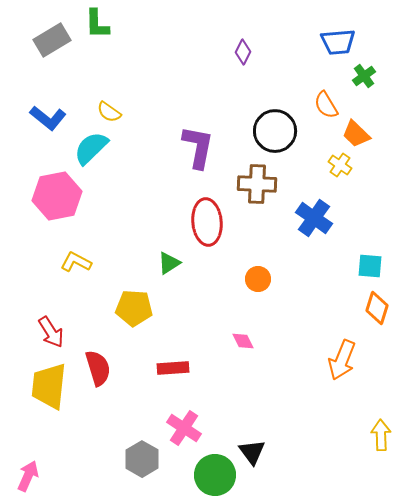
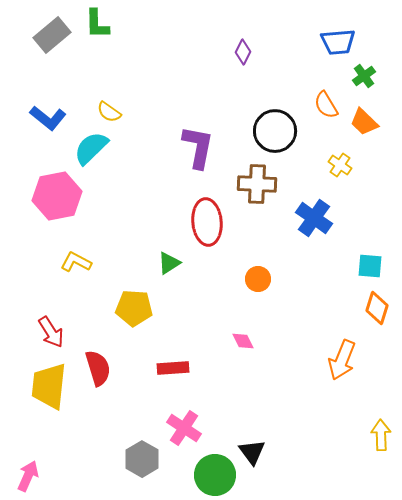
gray rectangle: moved 5 px up; rotated 9 degrees counterclockwise
orange trapezoid: moved 8 px right, 12 px up
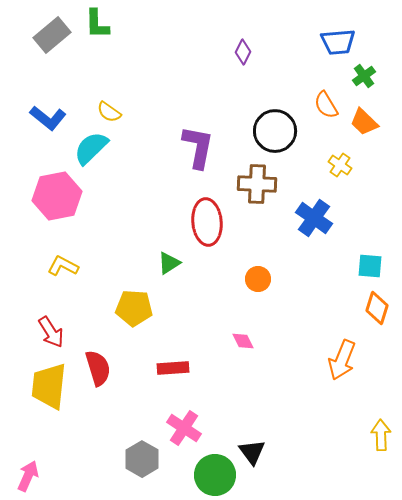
yellow L-shape: moved 13 px left, 4 px down
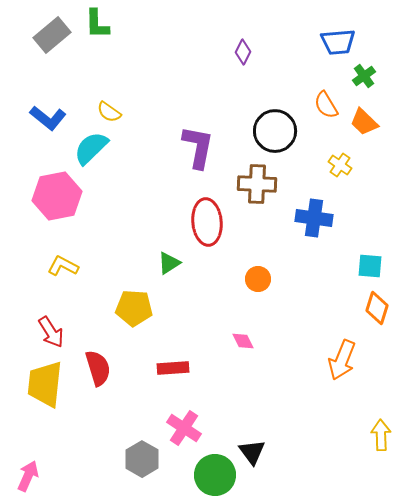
blue cross: rotated 27 degrees counterclockwise
yellow trapezoid: moved 4 px left, 2 px up
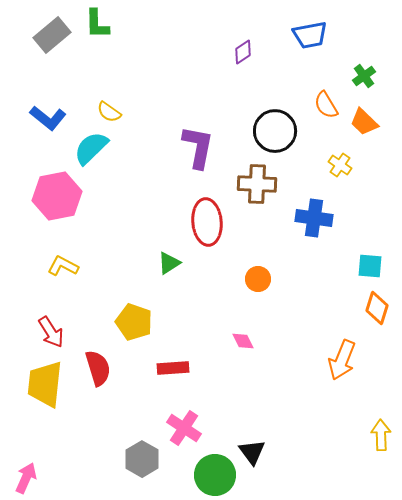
blue trapezoid: moved 28 px left, 7 px up; rotated 6 degrees counterclockwise
purple diamond: rotated 30 degrees clockwise
yellow pentagon: moved 14 px down; rotated 15 degrees clockwise
pink arrow: moved 2 px left, 2 px down
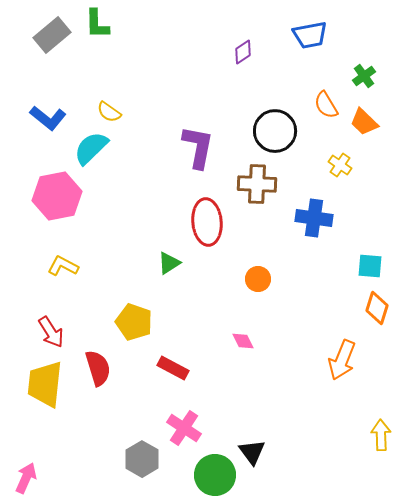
red rectangle: rotated 32 degrees clockwise
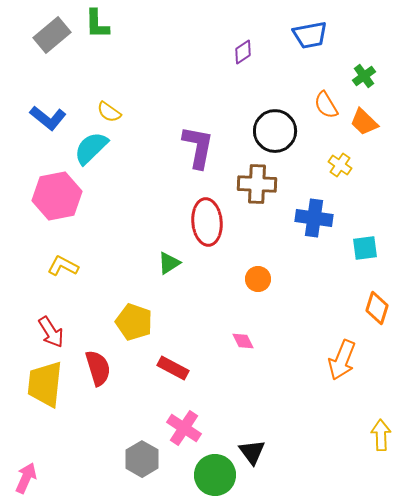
cyan square: moved 5 px left, 18 px up; rotated 12 degrees counterclockwise
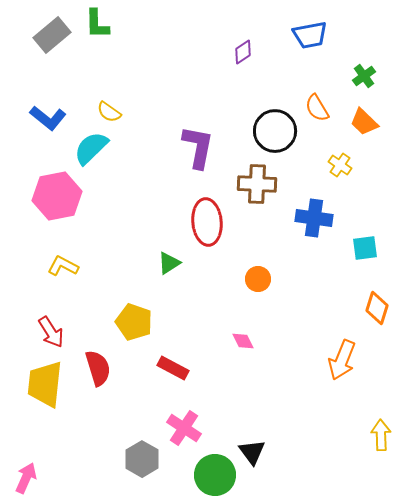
orange semicircle: moved 9 px left, 3 px down
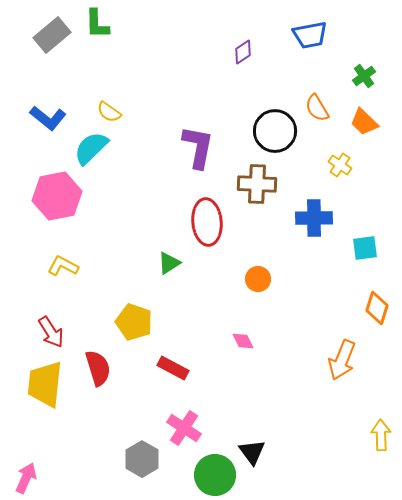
blue cross: rotated 9 degrees counterclockwise
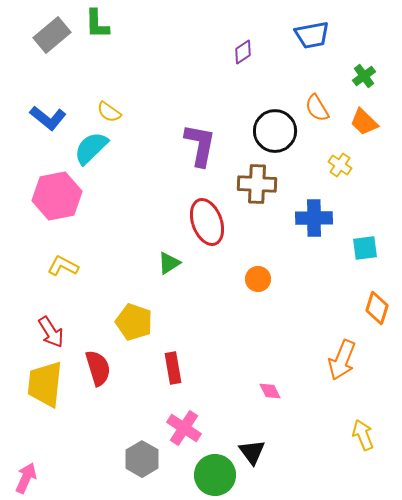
blue trapezoid: moved 2 px right
purple L-shape: moved 2 px right, 2 px up
red ellipse: rotated 15 degrees counterclockwise
pink diamond: moved 27 px right, 50 px down
red rectangle: rotated 52 degrees clockwise
yellow arrow: moved 18 px left; rotated 20 degrees counterclockwise
